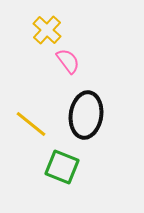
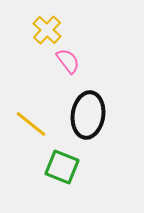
black ellipse: moved 2 px right
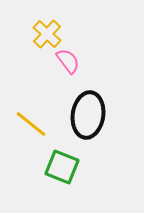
yellow cross: moved 4 px down
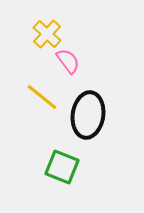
yellow line: moved 11 px right, 27 px up
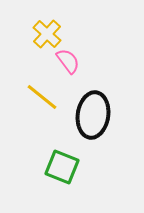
black ellipse: moved 5 px right
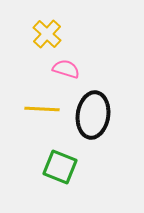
pink semicircle: moved 2 px left, 8 px down; rotated 36 degrees counterclockwise
yellow line: moved 12 px down; rotated 36 degrees counterclockwise
green square: moved 2 px left
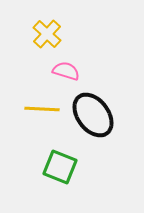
pink semicircle: moved 2 px down
black ellipse: rotated 45 degrees counterclockwise
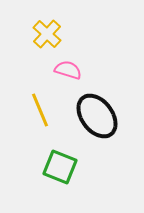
pink semicircle: moved 2 px right, 1 px up
yellow line: moved 2 px left, 1 px down; rotated 64 degrees clockwise
black ellipse: moved 4 px right, 1 px down
